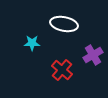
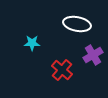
white ellipse: moved 13 px right
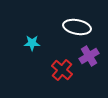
white ellipse: moved 3 px down
purple cross: moved 4 px left, 1 px down
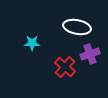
purple cross: moved 1 px right, 2 px up; rotated 12 degrees clockwise
red cross: moved 3 px right, 3 px up
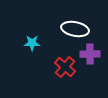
white ellipse: moved 2 px left, 2 px down
purple cross: rotated 18 degrees clockwise
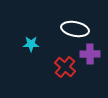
cyan star: moved 1 px left, 1 px down
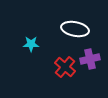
purple cross: moved 5 px down; rotated 12 degrees counterclockwise
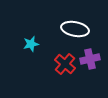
cyan star: rotated 14 degrees counterclockwise
red cross: moved 3 px up
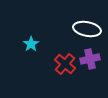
white ellipse: moved 12 px right
cyan star: rotated 21 degrees counterclockwise
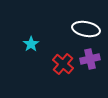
white ellipse: moved 1 px left
red cross: moved 2 px left
